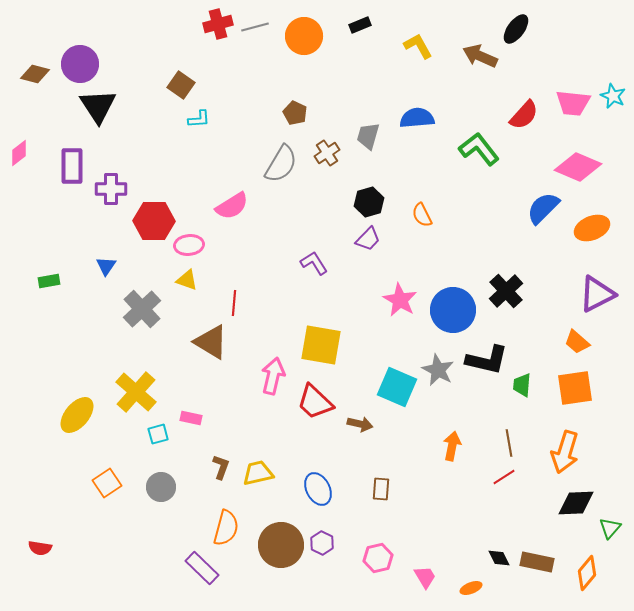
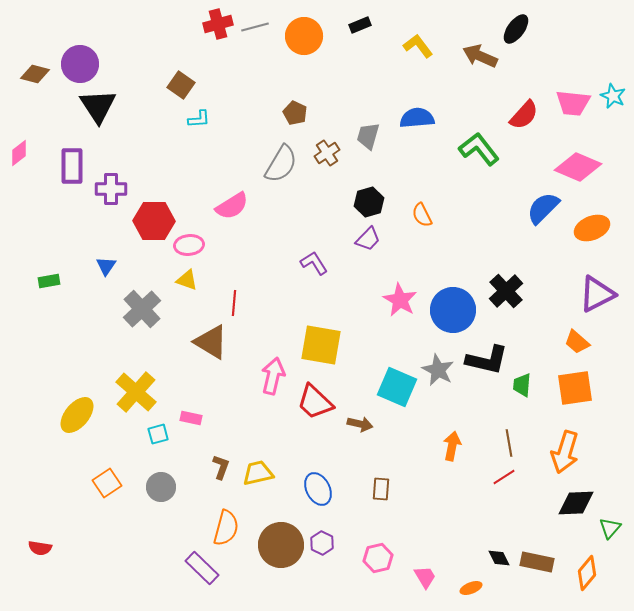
yellow L-shape at (418, 46): rotated 8 degrees counterclockwise
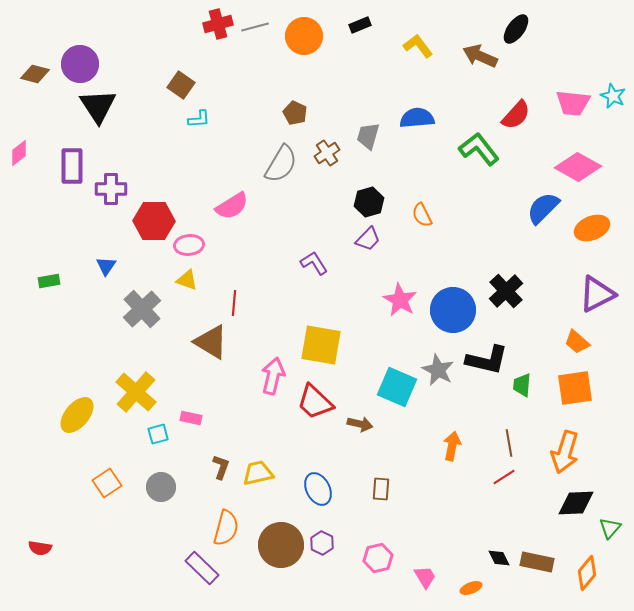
red semicircle at (524, 115): moved 8 px left
pink diamond at (578, 167): rotated 6 degrees clockwise
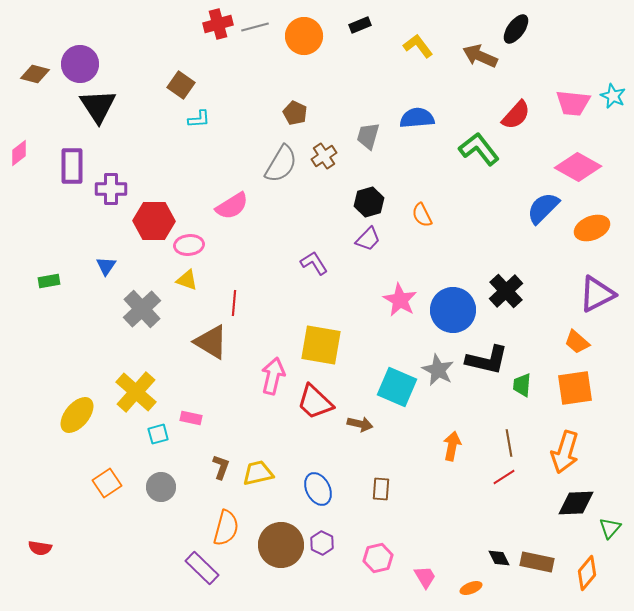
brown cross at (327, 153): moved 3 px left, 3 px down
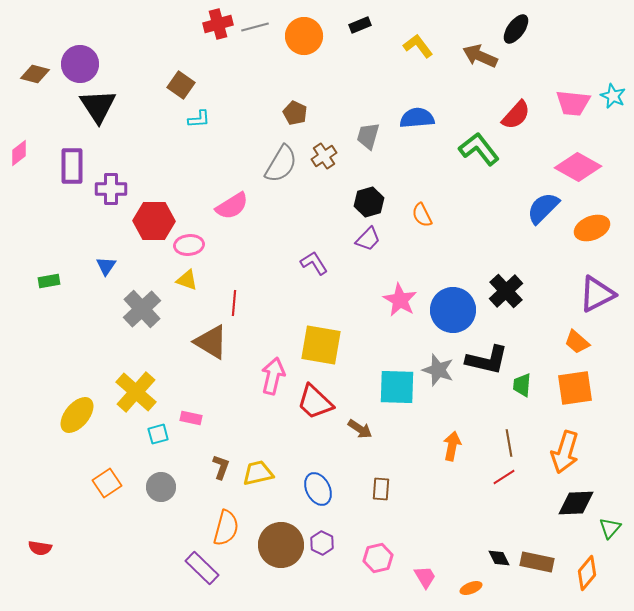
gray star at (438, 370): rotated 8 degrees counterclockwise
cyan square at (397, 387): rotated 21 degrees counterclockwise
brown arrow at (360, 424): moved 5 px down; rotated 20 degrees clockwise
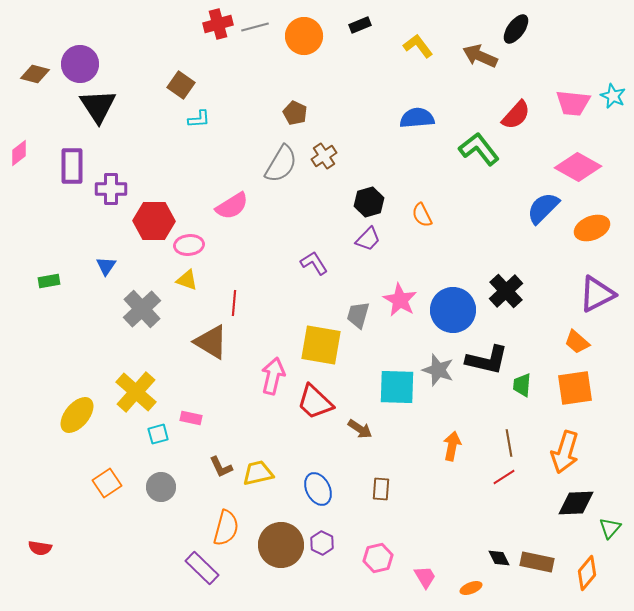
gray trapezoid at (368, 136): moved 10 px left, 179 px down
brown L-shape at (221, 467): rotated 135 degrees clockwise
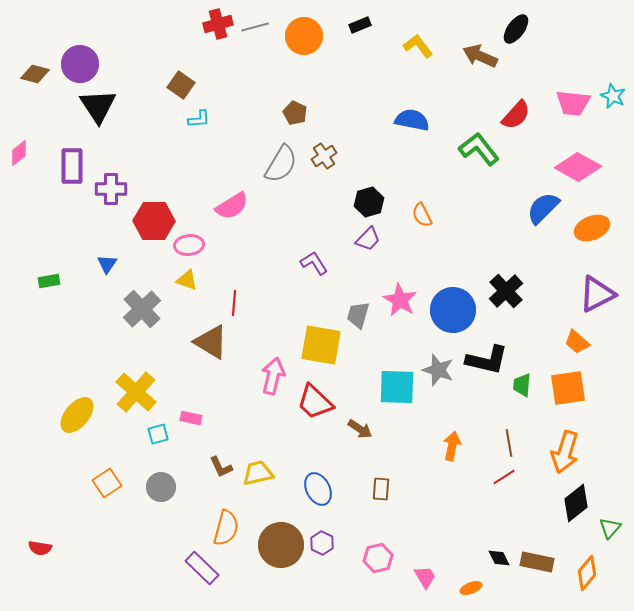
blue semicircle at (417, 118): moved 5 px left, 2 px down; rotated 16 degrees clockwise
blue triangle at (106, 266): moved 1 px right, 2 px up
orange square at (575, 388): moved 7 px left
black diamond at (576, 503): rotated 36 degrees counterclockwise
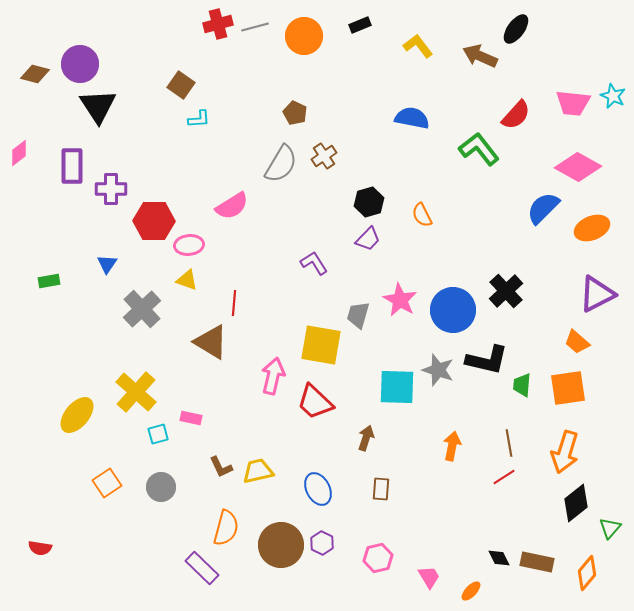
blue semicircle at (412, 120): moved 2 px up
brown arrow at (360, 429): moved 6 px right, 9 px down; rotated 105 degrees counterclockwise
yellow trapezoid at (258, 473): moved 2 px up
pink trapezoid at (425, 577): moved 4 px right
orange ellipse at (471, 588): moved 3 px down; rotated 25 degrees counterclockwise
